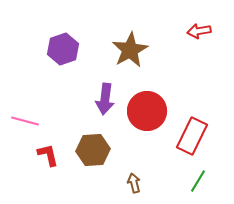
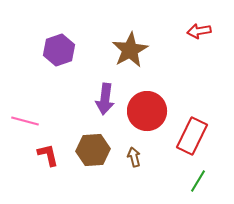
purple hexagon: moved 4 px left, 1 px down
brown arrow: moved 26 px up
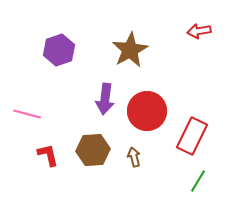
pink line: moved 2 px right, 7 px up
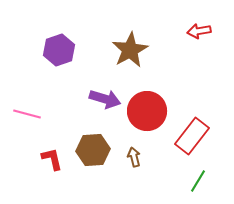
purple arrow: rotated 80 degrees counterclockwise
red rectangle: rotated 12 degrees clockwise
red L-shape: moved 4 px right, 4 px down
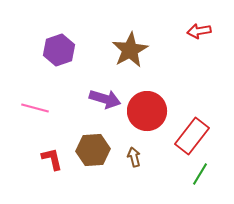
pink line: moved 8 px right, 6 px up
green line: moved 2 px right, 7 px up
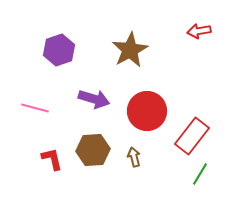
purple arrow: moved 11 px left
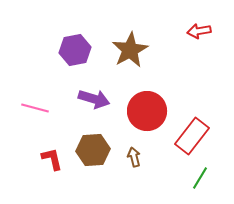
purple hexagon: moved 16 px right; rotated 8 degrees clockwise
green line: moved 4 px down
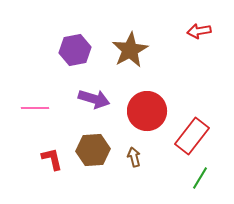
pink line: rotated 16 degrees counterclockwise
